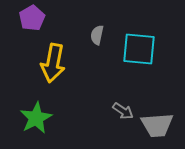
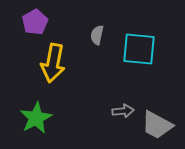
purple pentagon: moved 3 px right, 4 px down
gray arrow: rotated 40 degrees counterclockwise
gray trapezoid: rotated 32 degrees clockwise
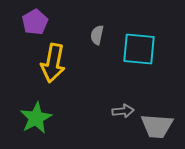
gray trapezoid: moved 1 px down; rotated 24 degrees counterclockwise
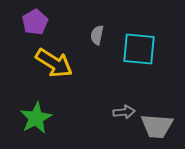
yellow arrow: moved 1 px right; rotated 69 degrees counterclockwise
gray arrow: moved 1 px right, 1 px down
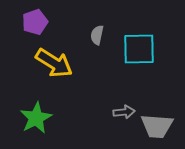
purple pentagon: rotated 10 degrees clockwise
cyan square: rotated 6 degrees counterclockwise
